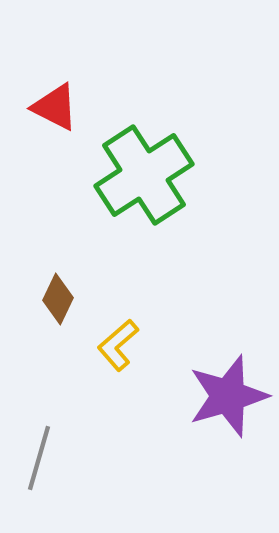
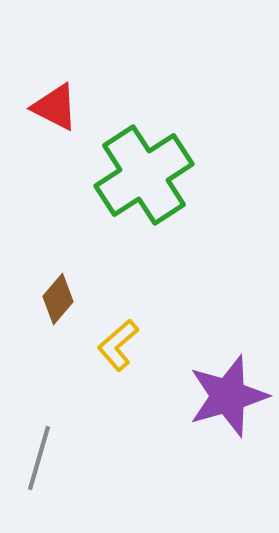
brown diamond: rotated 15 degrees clockwise
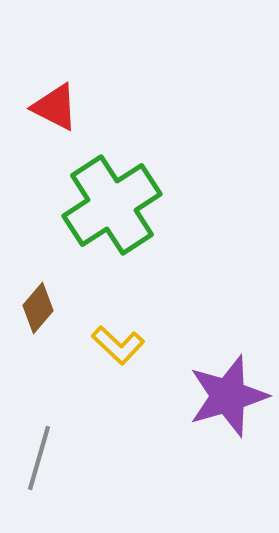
green cross: moved 32 px left, 30 px down
brown diamond: moved 20 px left, 9 px down
yellow L-shape: rotated 96 degrees counterclockwise
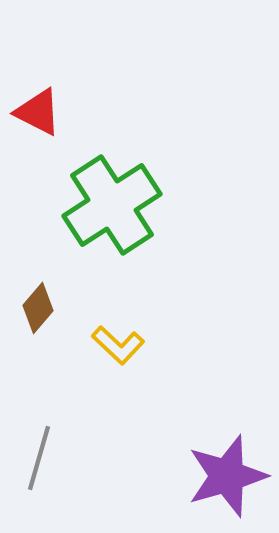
red triangle: moved 17 px left, 5 px down
purple star: moved 1 px left, 80 px down
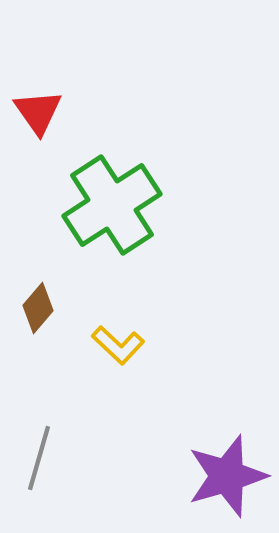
red triangle: rotated 28 degrees clockwise
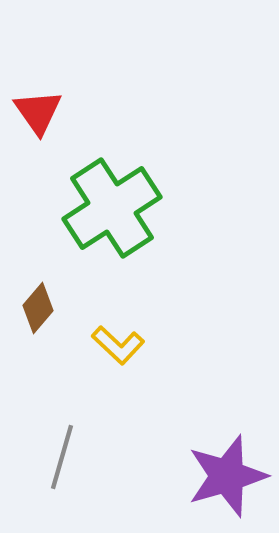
green cross: moved 3 px down
gray line: moved 23 px right, 1 px up
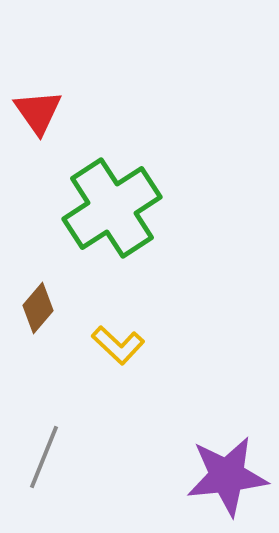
gray line: moved 18 px left; rotated 6 degrees clockwise
purple star: rotated 10 degrees clockwise
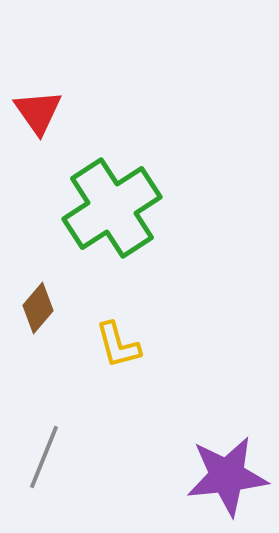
yellow L-shape: rotated 32 degrees clockwise
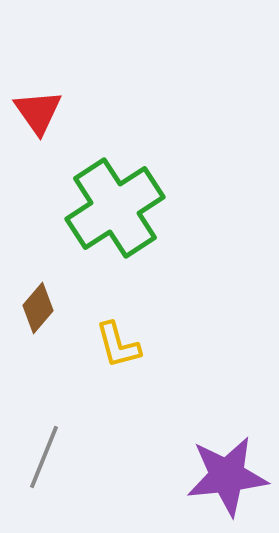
green cross: moved 3 px right
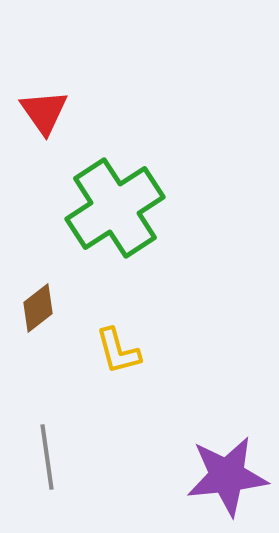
red triangle: moved 6 px right
brown diamond: rotated 12 degrees clockwise
yellow L-shape: moved 6 px down
gray line: moved 3 px right; rotated 30 degrees counterclockwise
